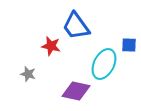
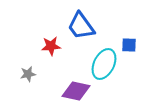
blue trapezoid: moved 5 px right
red star: rotated 18 degrees counterclockwise
gray star: rotated 28 degrees counterclockwise
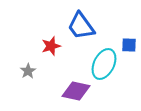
red star: rotated 12 degrees counterclockwise
gray star: moved 3 px up; rotated 21 degrees counterclockwise
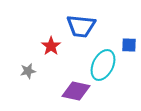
blue trapezoid: rotated 48 degrees counterclockwise
red star: rotated 18 degrees counterclockwise
cyan ellipse: moved 1 px left, 1 px down
gray star: rotated 21 degrees clockwise
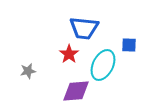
blue trapezoid: moved 3 px right, 2 px down
red star: moved 18 px right, 8 px down
purple diamond: rotated 16 degrees counterclockwise
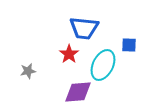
purple diamond: moved 2 px right, 1 px down
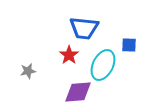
red star: moved 1 px down
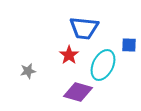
purple diamond: rotated 20 degrees clockwise
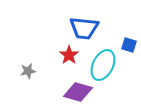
blue square: rotated 14 degrees clockwise
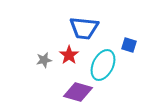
gray star: moved 16 px right, 11 px up
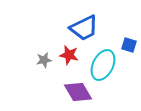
blue trapezoid: rotated 32 degrees counterclockwise
red star: rotated 24 degrees counterclockwise
purple diamond: rotated 44 degrees clockwise
